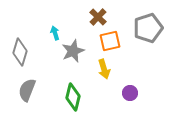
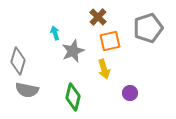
gray diamond: moved 2 px left, 9 px down
gray semicircle: rotated 100 degrees counterclockwise
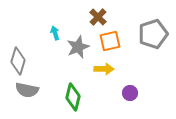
gray pentagon: moved 5 px right, 6 px down
gray star: moved 5 px right, 4 px up
yellow arrow: rotated 72 degrees counterclockwise
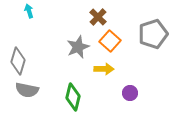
cyan arrow: moved 26 px left, 22 px up
orange square: rotated 35 degrees counterclockwise
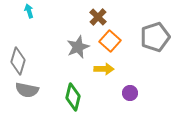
gray pentagon: moved 2 px right, 3 px down
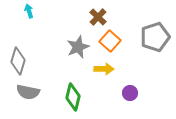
gray semicircle: moved 1 px right, 2 px down
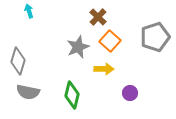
green diamond: moved 1 px left, 2 px up
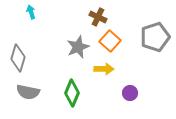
cyan arrow: moved 2 px right, 1 px down
brown cross: rotated 18 degrees counterclockwise
gray diamond: moved 3 px up
green diamond: moved 2 px up; rotated 8 degrees clockwise
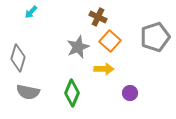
cyan arrow: rotated 120 degrees counterclockwise
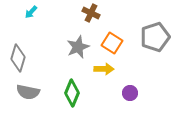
brown cross: moved 7 px left, 4 px up
orange square: moved 2 px right, 2 px down; rotated 10 degrees counterclockwise
